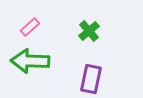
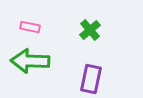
pink rectangle: rotated 54 degrees clockwise
green cross: moved 1 px right, 1 px up
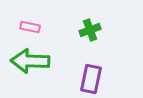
green cross: rotated 20 degrees clockwise
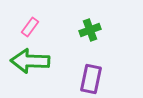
pink rectangle: rotated 66 degrees counterclockwise
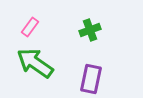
green arrow: moved 5 px right, 2 px down; rotated 33 degrees clockwise
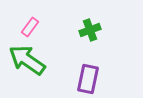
green arrow: moved 8 px left, 3 px up
purple rectangle: moved 3 px left
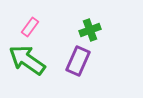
purple rectangle: moved 10 px left, 18 px up; rotated 12 degrees clockwise
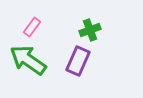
pink rectangle: moved 2 px right
green arrow: moved 1 px right
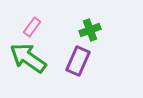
green arrow: moved 2 px up
